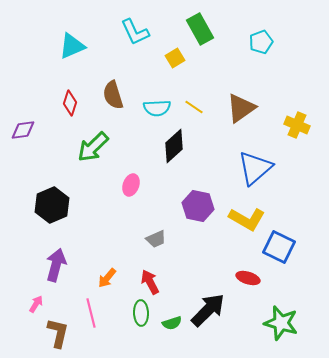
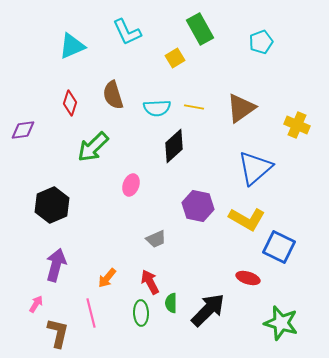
cyan L-shape: moved 8 px left
yellow line: rotated 24 degrees counterclockwise
green semicircle: moved 1 px left, 20 px up; rotated 108 degrees clockwise
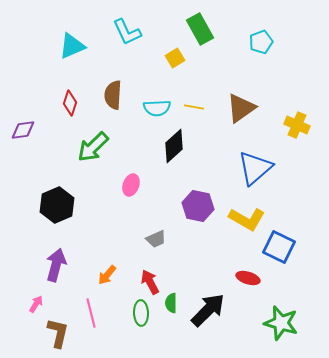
brown semicircle: rotated 20 degrees clockwise
black hexagon: moved 5 px right
orange arrow: moved 3 px up
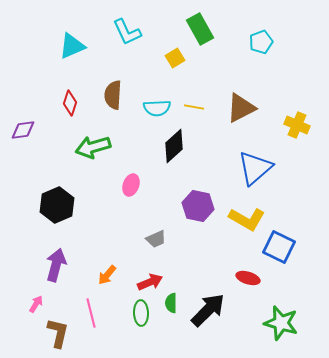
brown triangle: rotated 8 degrees clockwise
green arrow: rotated 28 degrees clockwise
red arrow: rotated 95 degrees clockwise
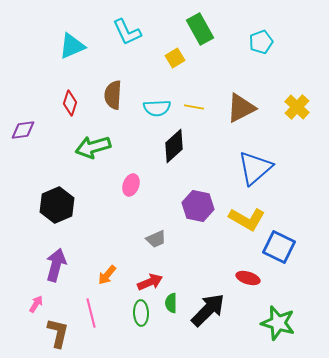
yellow cross: moved 18 px up; rotated 20 degrees clockwise
green star: moved 3 px left
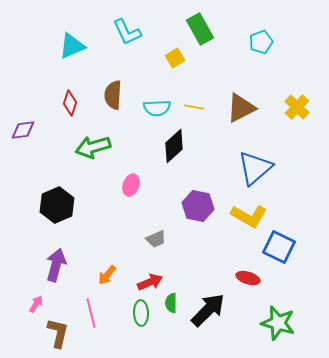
yellow L-shape: moved 2 px right, 3 px up
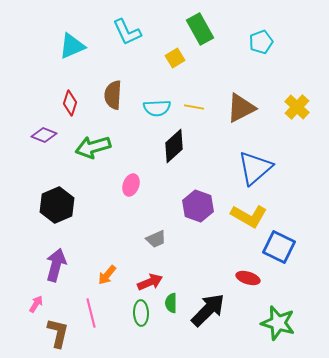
purple diamond: moved 21 px right, 5 px down; rotated 30 degrees clockwise
purple hexagon: rotated 8 degrees clockwise
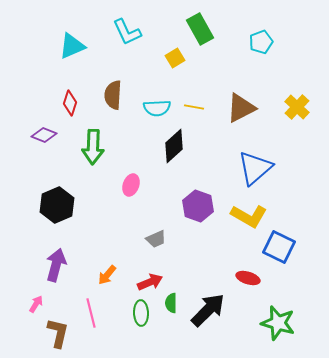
green arrow: rotated 72 degrees counterclockwise
